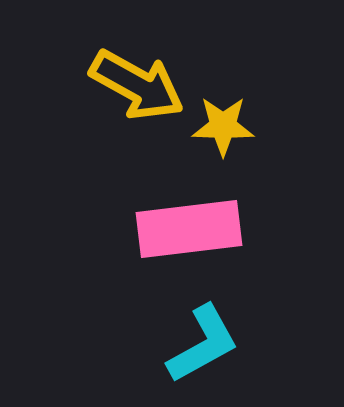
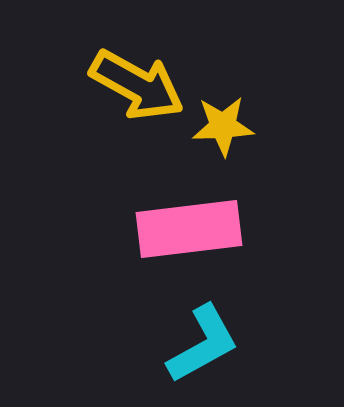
yellow star: rotated 4 degrees counterclockwise
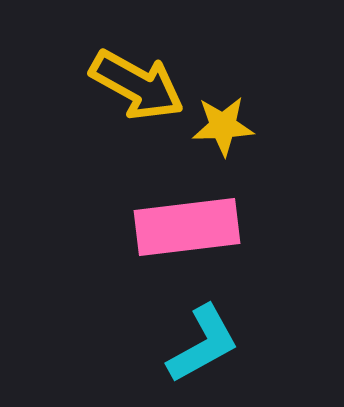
pink rectangle: moved 2 px left, 2 px up
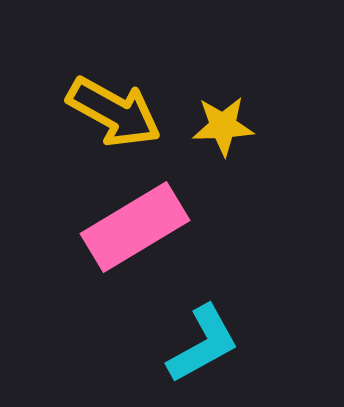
yellow arrow: moved 23 px left, 27 px down
pink rectangle: moved 52 px left; rotated 24 degrees counterclockwise
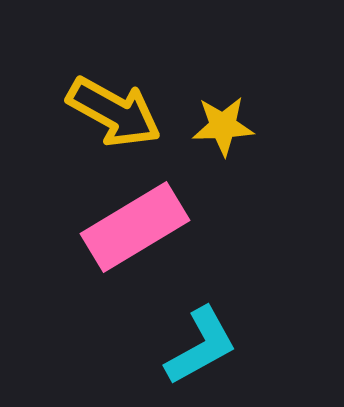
cyan L-shape: moved 2 px left, 2 px down
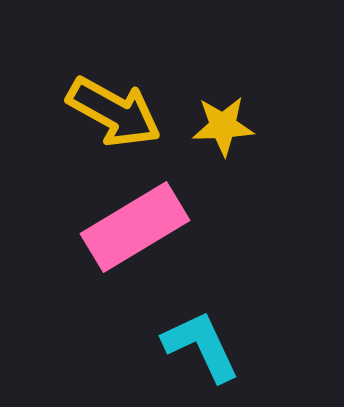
cyan L-shape: rotated 86 degrees counterclockwise
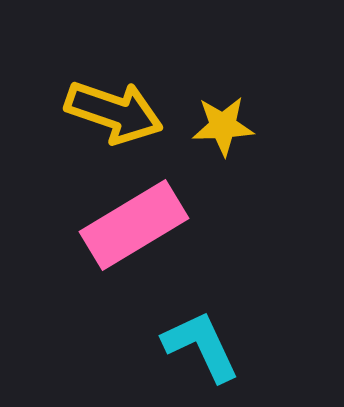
yellow arrow: rotated 10 degrees counterclockwise
pink rectangle: moved 1 px left, 2 px up
